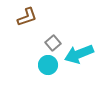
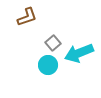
cyan arrow: moved 1 px up
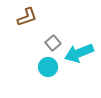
cyan circle: moved 2 px down
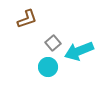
brown L-shape: moved 2 px down
cyan arrow: moved 2 px up
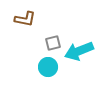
brown L-shape: moved 2 px left; rotated 30 degrees clockwise
gray square: rotated 28 degrees clockwise
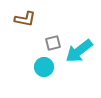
cyan arrow: rotated 16 degrees counterclockwise
cyan circle: moved 4 px left
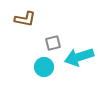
cyan arrow: moved 6 px down; rotated 20 degrees clockwise
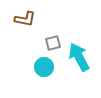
cyan arrow: rotated 80 degrees clockwise
